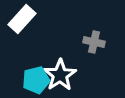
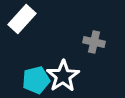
white star: moved 3 px right, 1 px down
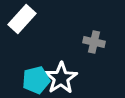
white star: moved 2 px left, 2 px down
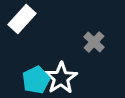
gray cross: rotated 30 degrees clockwise
cyan pentagon: rotated 12 degrees counterclockwise
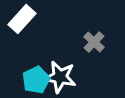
white star: moved 1 px left, 1 px up; rotated 28 degrees counterclockwise
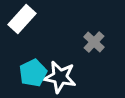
cyan pentagon: moved 3 px left, 7 px up
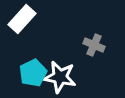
gray cross: moved 3 px down; rotated 20 degrees counterclockwise
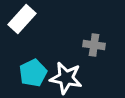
gray cross: rotated 15 degrees counterclockwise
white star: moved 6 px right, 1 px down
